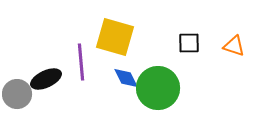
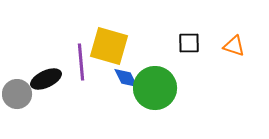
yellow square: moved 6 px left, 9 px down
green circle: moved 3 px left
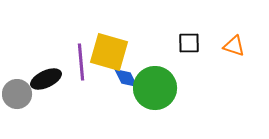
yellow square: moved 6 px down
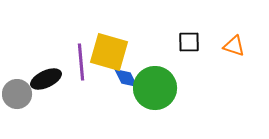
black square: moved 1 px up
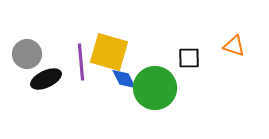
black square: moved 16 px down
blue diamond: moved 2 px left, 1 px down
gray circle: moved 10 px right, 40 px up
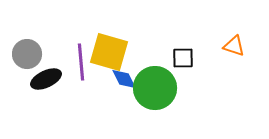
black square: moved 6 px left
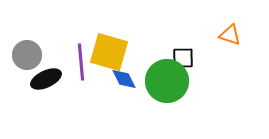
orange triangle: moved 4 px left, 11 px up
gray circle: moved 1 px down
green circle: moved 12 px right, 7 px up
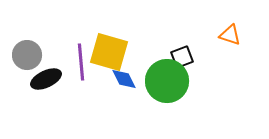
black square: moved 1 px left, 1 px up; rotated 20 degrees counterclockwise
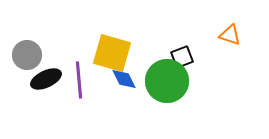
yellow square: moved 3 px right, 1 px down
purple line: moved 2 px left, 18 px down
